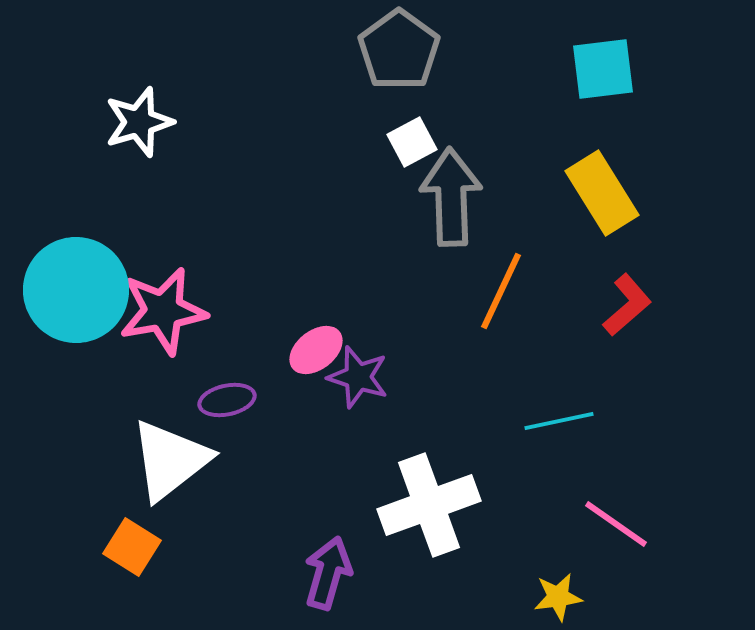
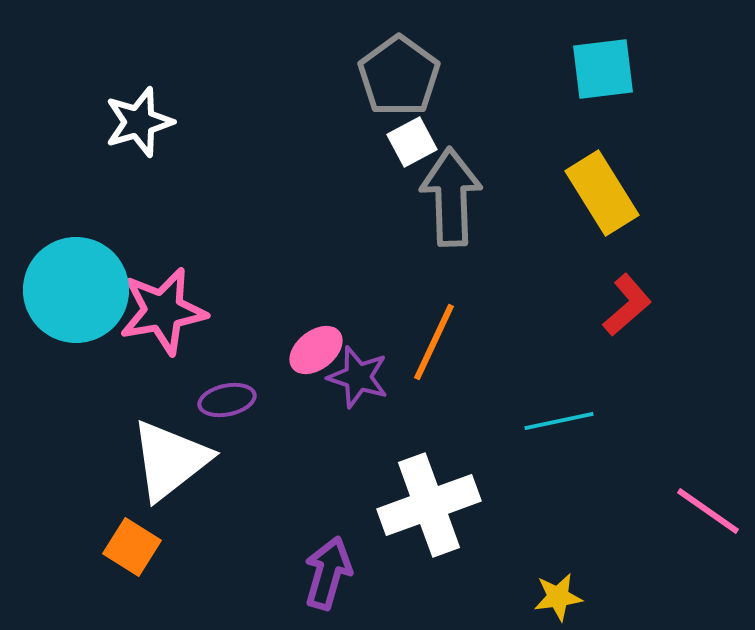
gray pentagon: moved 26 px down
orange line: moved 67 px left, 51 px down
pink line: moved 92 px right, 13 px up
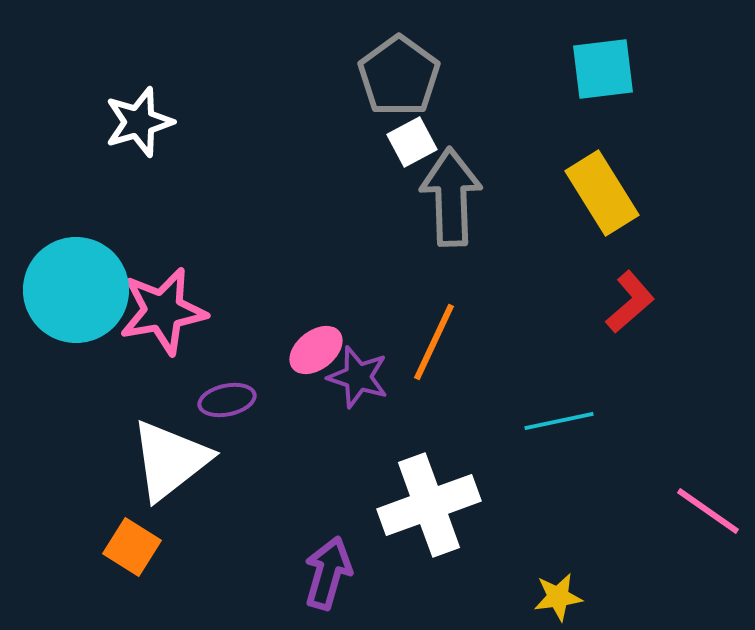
red L-shape: moved 3 px right, 3 px up
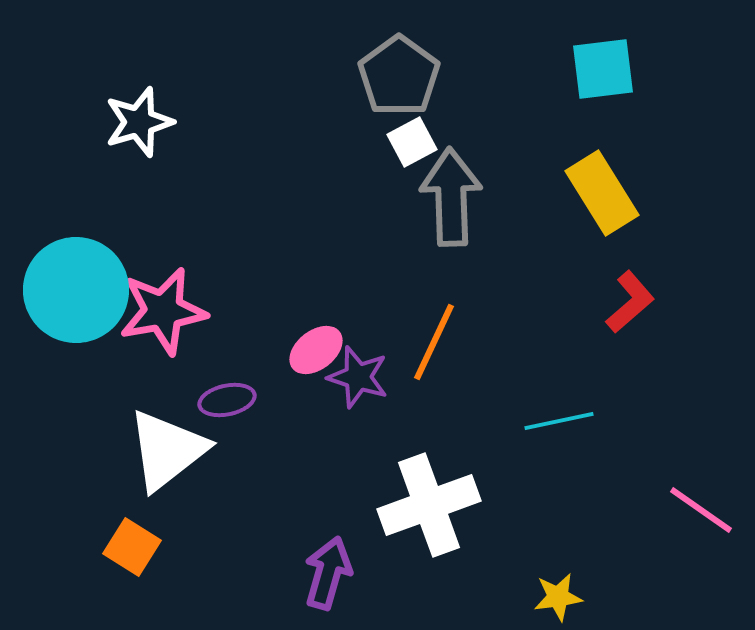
white triangle: moved 3 px left, 10 px up
pink line: moved 7 px left, 1 px up
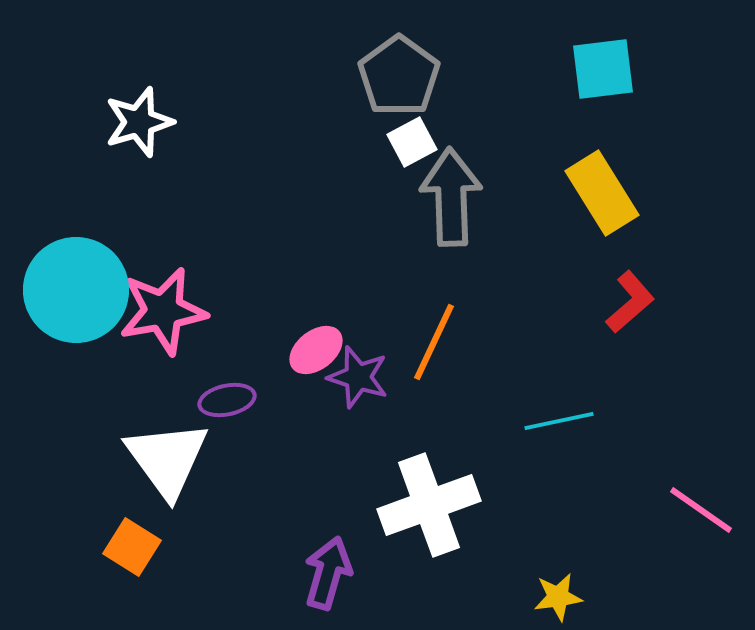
white triangle: moved 9 px down; rotated 28 degrees counterclockwise
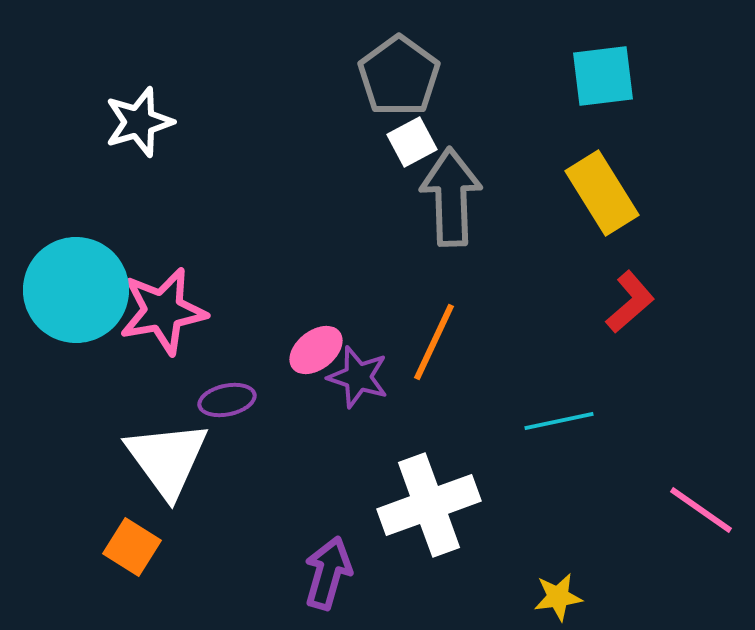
cyan square: moved 7 px down
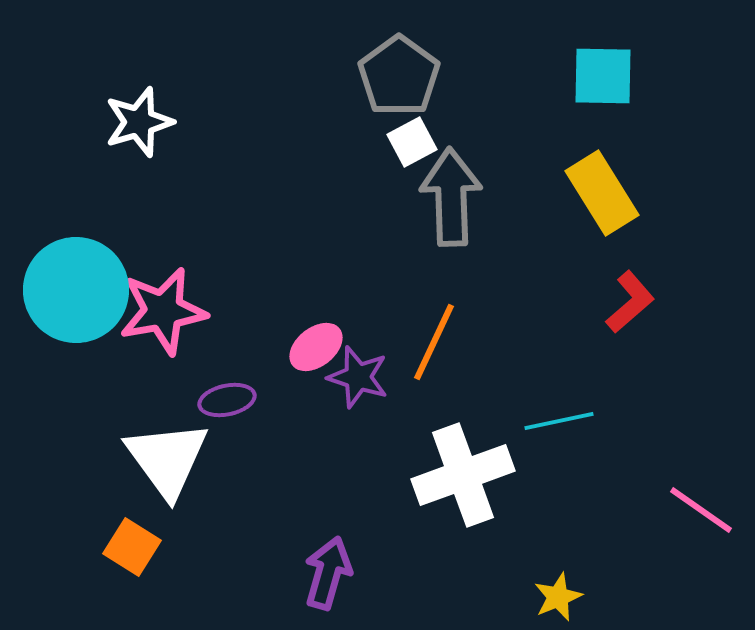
cyan square: rotated 8 degrees clockwise
pink ellipse: moved 3 px up
white cross: moved 34 px right, 30 px up
yellow star: rotated 15 degrees counterclockwise
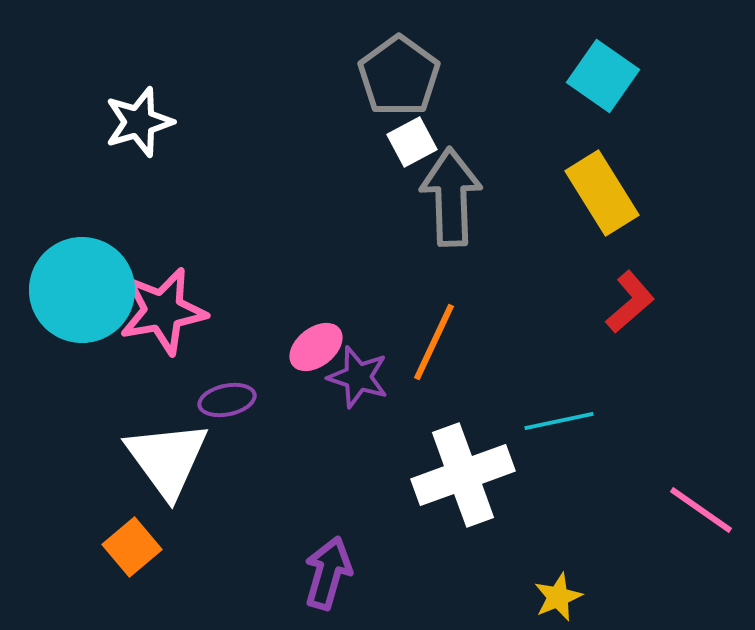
cyan square: rotated 34 degrees clockwise
cyan circle: moved 6 px right
orange square: rotated 18 degrees clockwise
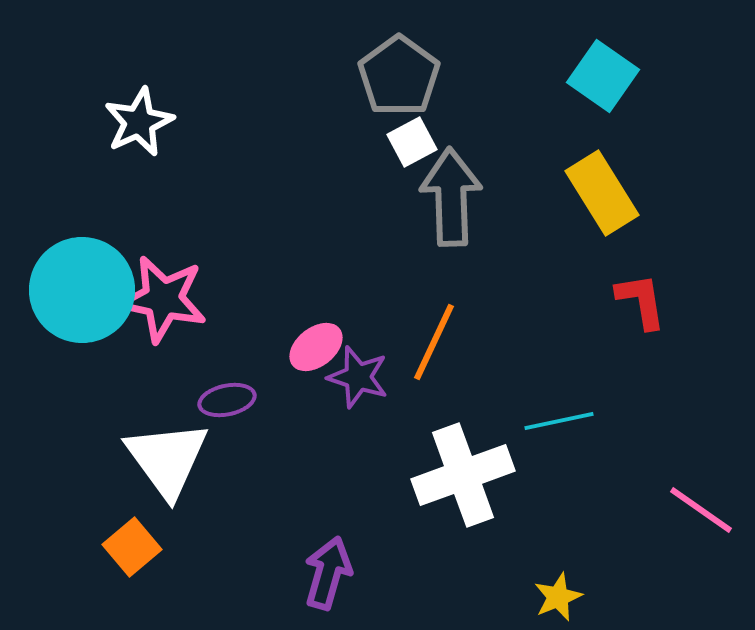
white star: rotated 8 degrees counterclockwise
red L-shape: moved 11 px right, 1 px up; rotated 58 degrees counterclockwise
pink star: moved 12 px up; rotated 22 degrees clockwise
